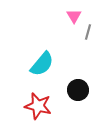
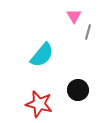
cyan semicircle: moved 9 px up
red star: moved 1 px right, 2 px up
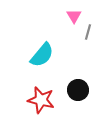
red star: moved 2 px right, 4 px up
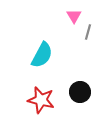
cyan semicircle: rotated 12 degrees counterclockwise
black circle: moved 2 px right, 2 px down
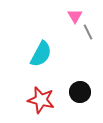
pink triangle: moved 1 px right
gray line: rotated 42 degrees counterclockwise
cyan semicircle: moved 1 px left, 1 px up
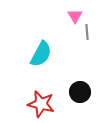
gray line: moved 1 px left; rotated 21 degrees clockwise
red star: moved 4 px down
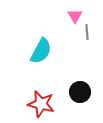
cyan semicircle: moved 3 px up
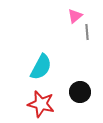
pink triangle: rotated 21 degrees clockwise
cyan semicircle: moved 16 px down
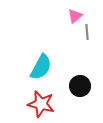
black circle: moved 6 px up
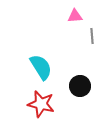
pink triangle: rotated 35 degrees clockwise
gray line: moved 5 px right, 4 px down
cyan semicircle: rotated 60 degrees counterclockwise
